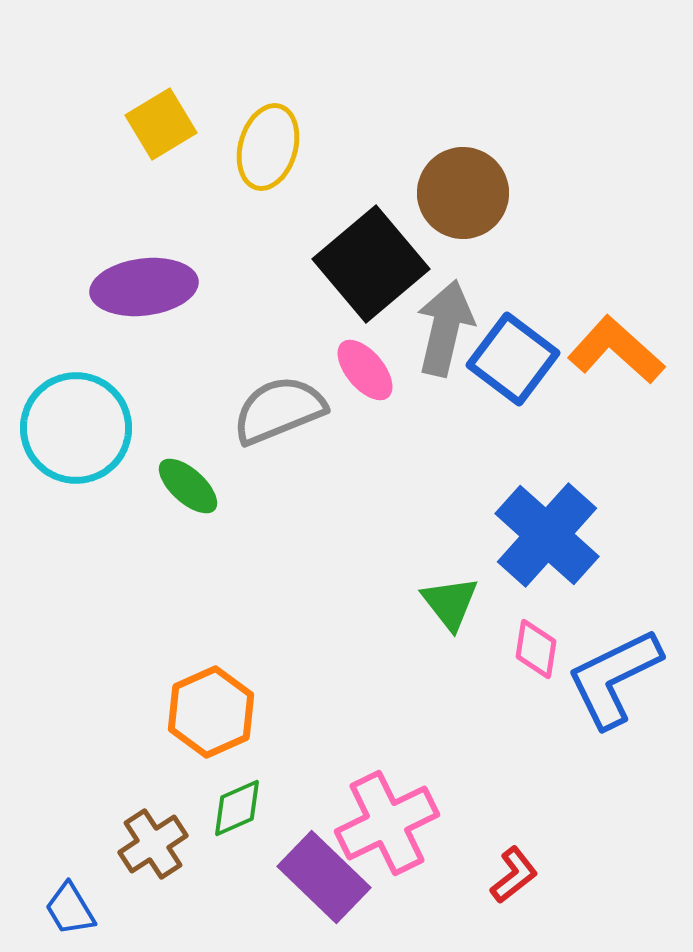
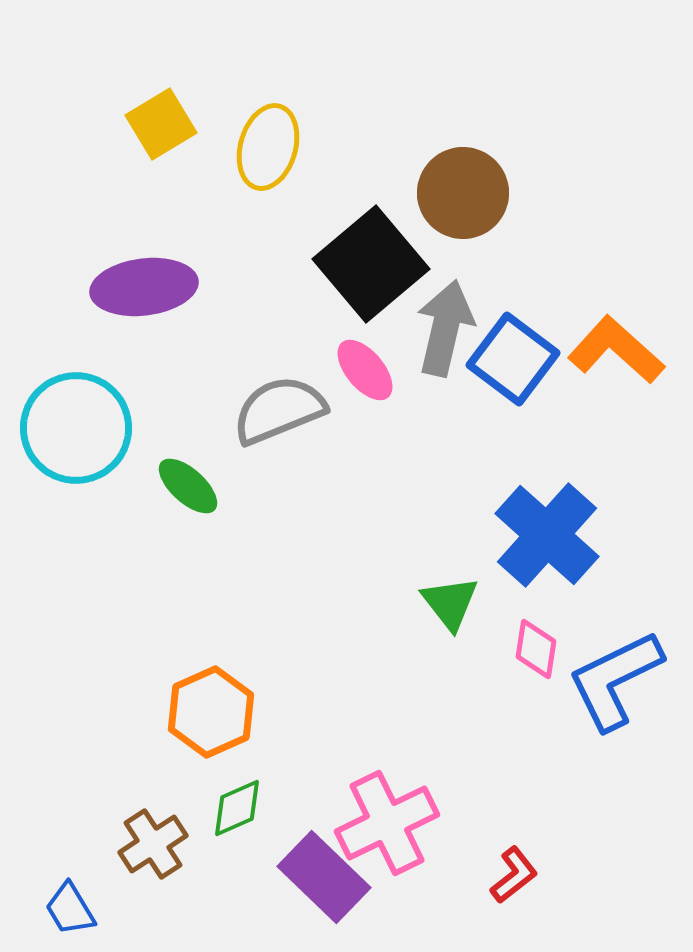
blue L-shape: moved 1 px right, 2 px down
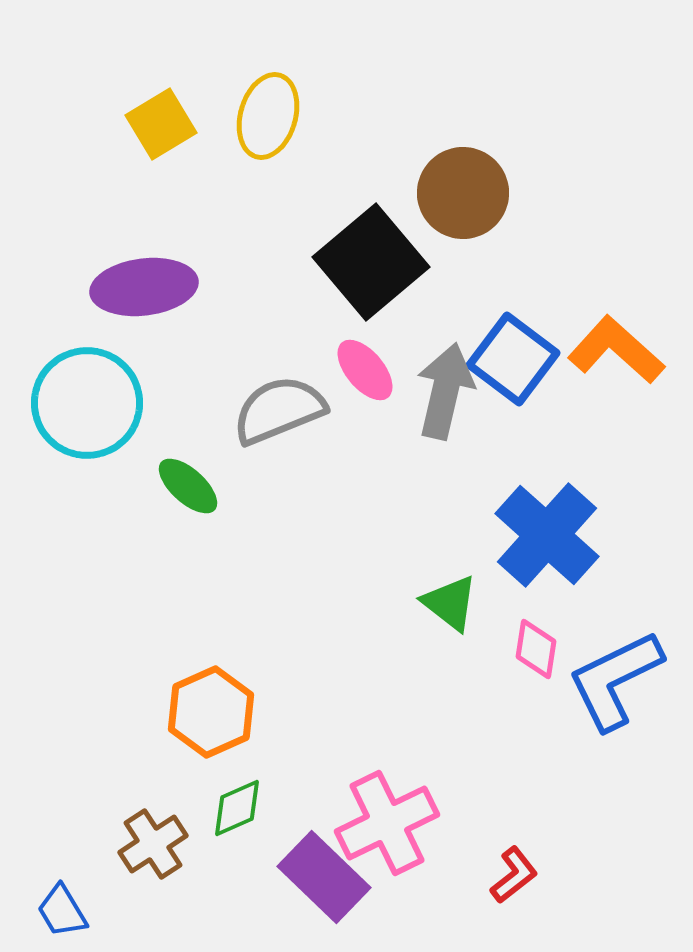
yellow ellipse: moved 31 px up
black square: moved 2 px up
gray arrow: moved 63 px down
cyan circle: moved 11 px right, 25 px up
green triangle: rotated 14 degrees counterclockwise
blue trapezoid: moved 8 px left, 2 px down
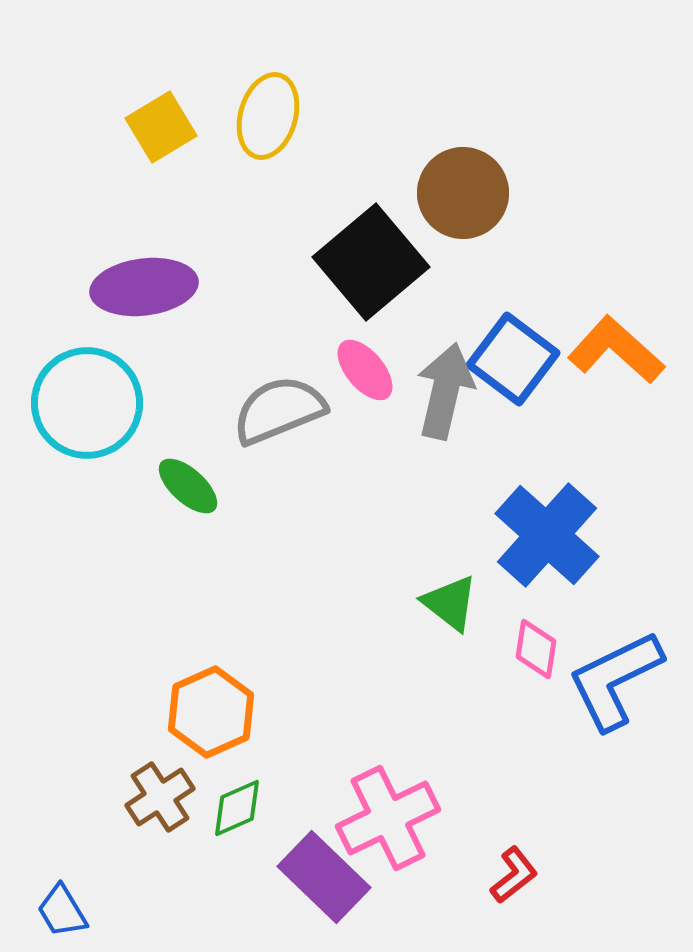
yellow square: moved 3 px down
pink cross: moved 1 px right, 5 px up
brown cross: moved 7 px right, 47 px up
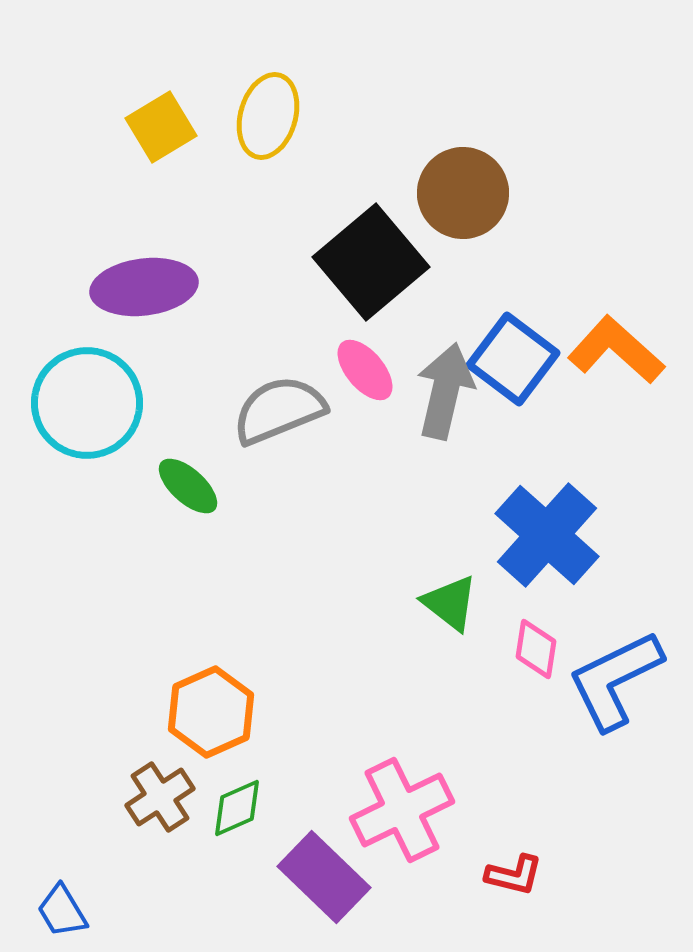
pink cross: moved 14 px right, 8 px up
red L-shape: rotated 52 degrees clockwise
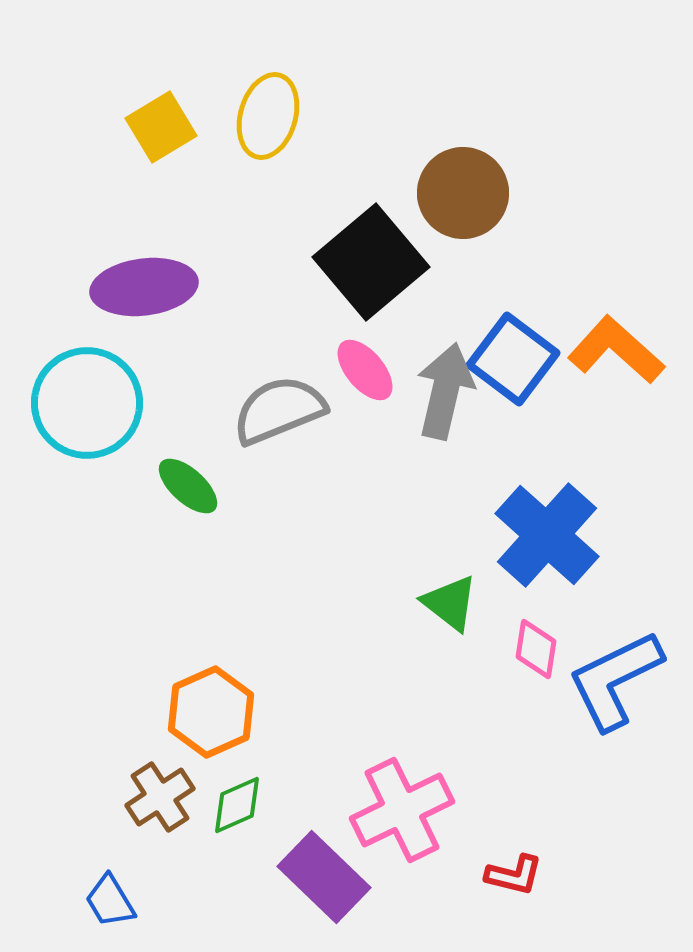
green diamond: moved 3 px up
blue trapezoid: moved 48 px right, 10 px up
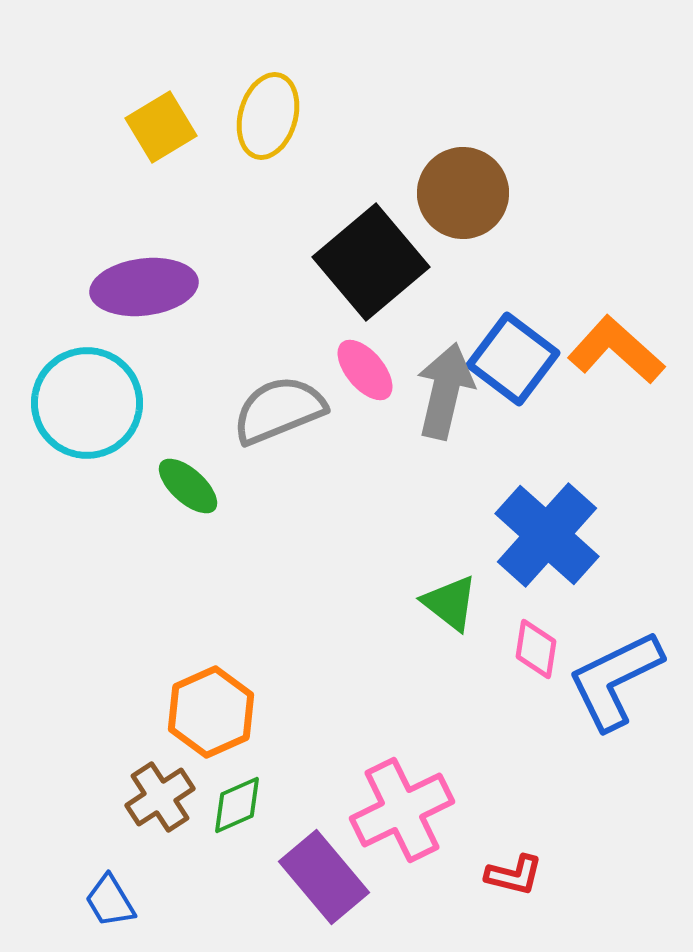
purple rectangle: rotated 6 degrees clockwise
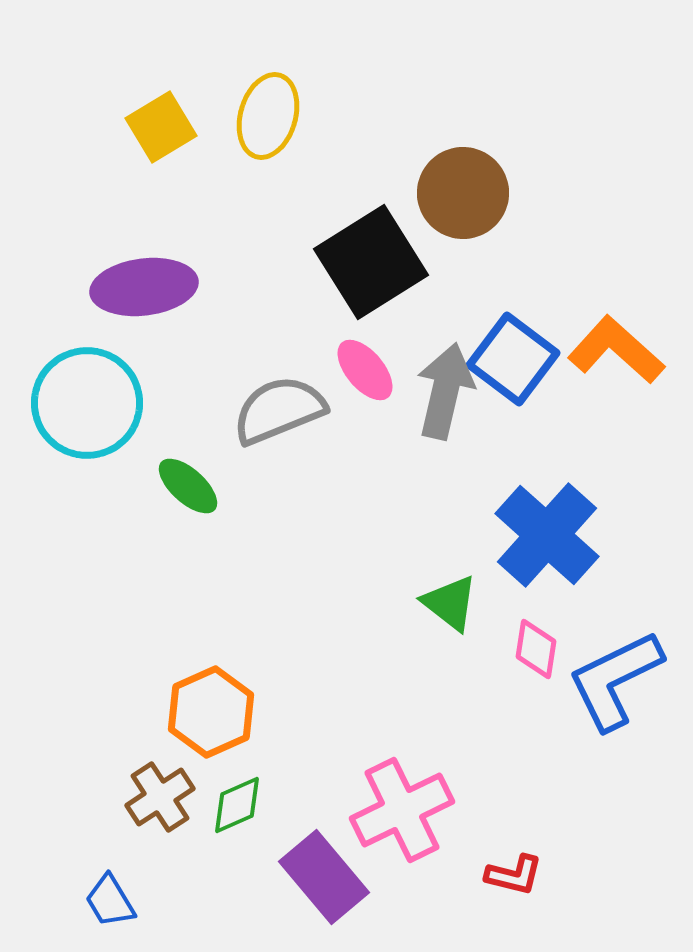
black square: rotated 8 degrees clockwise
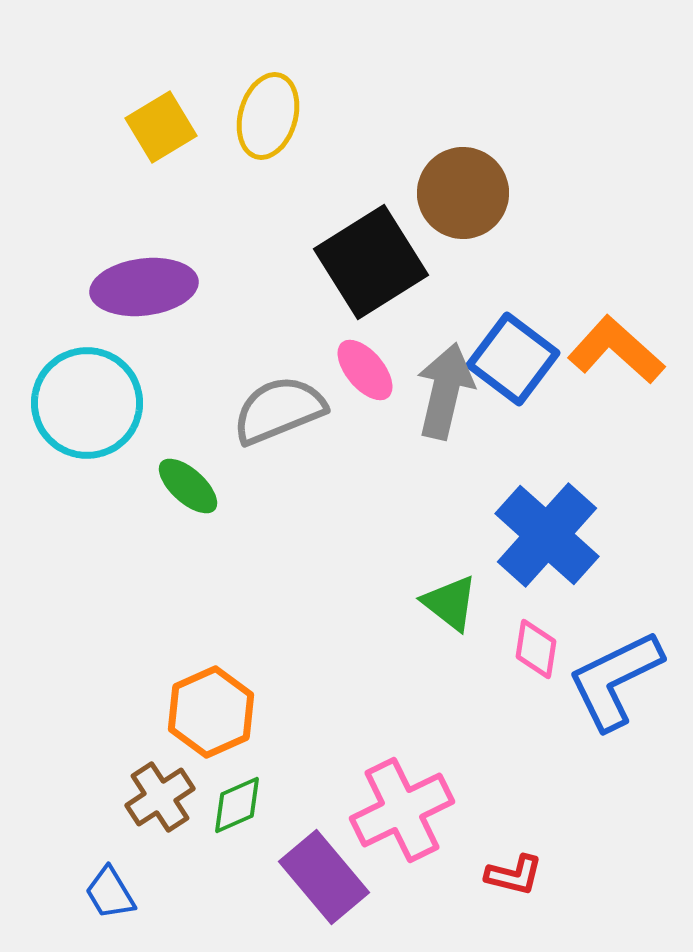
blue trapezoid: moved 8 px up
